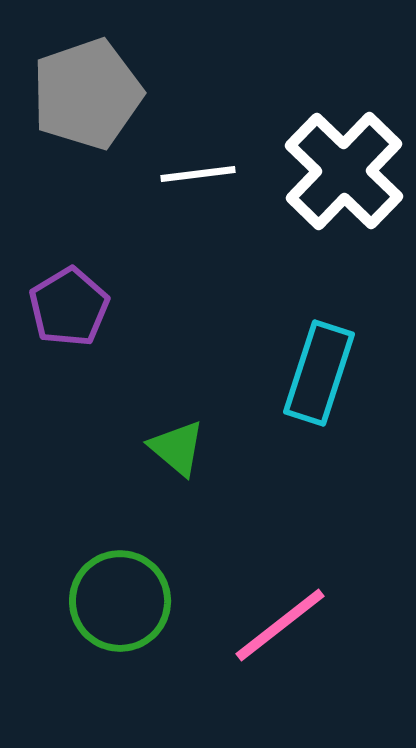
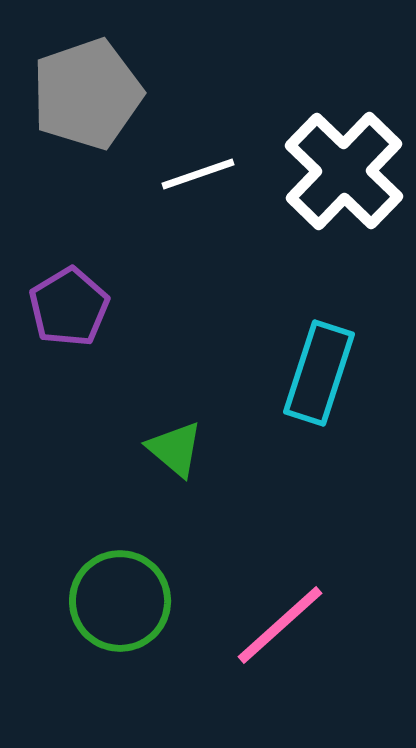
white line: rotated 12 degrees counterclockwise
green triangle: moved 2 px left, 1 px down
pink line: rotated 4 degrees counterclockwise
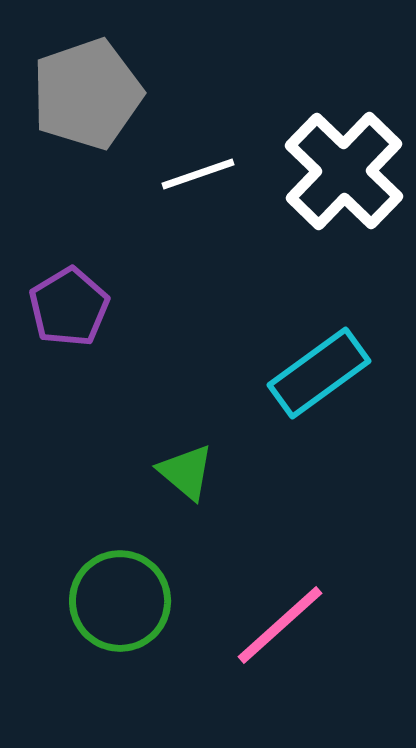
cyan rectangle: rotated 36 degrees clockwise
green triangle: moved 11 px right, 23 px down
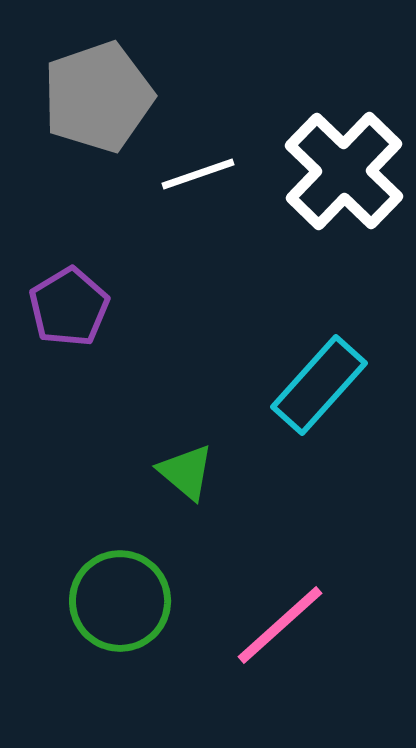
gray pentagon: moved 11 px right, 3 px down
cyan rectangle: moved 12 px down; rotated 12 degrees counterclockwise
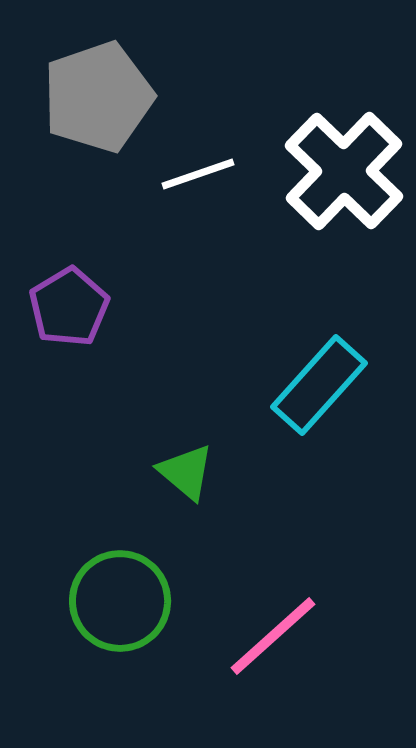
pink line: moved 7 px left, 11 px down
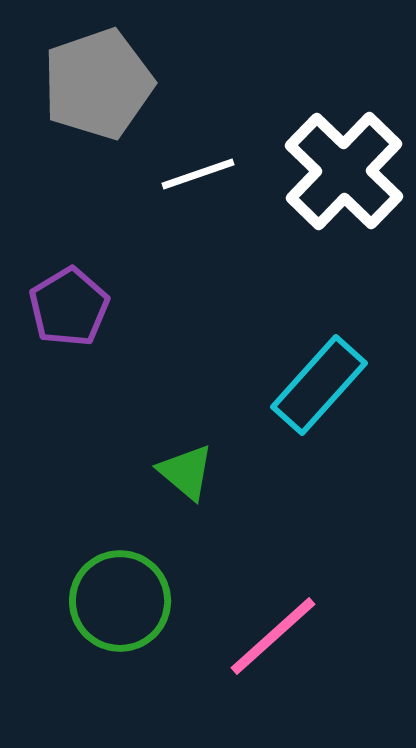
gray pentagon: moved 13 px up
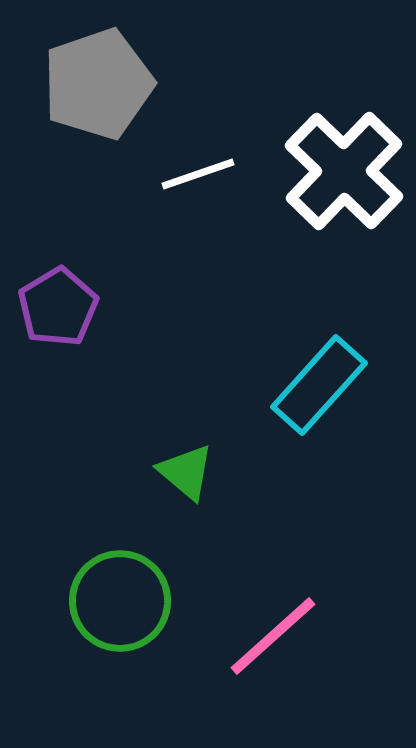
purple pentagon: moved 11 px left
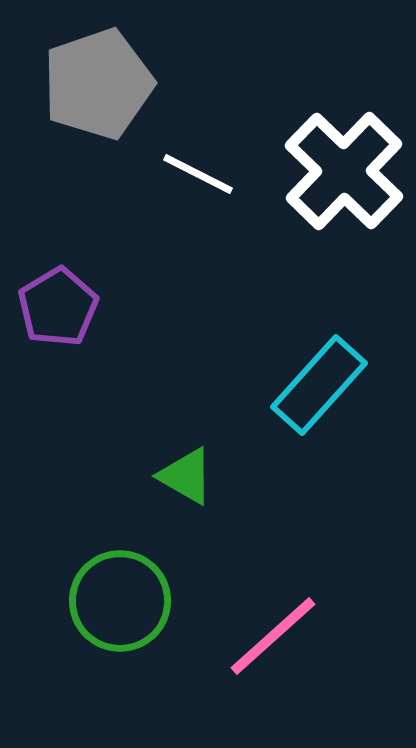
white line: rotated 46 degrees clockwise
green triangle: moved 4 px down; rotated 10 degrees counterclockwise
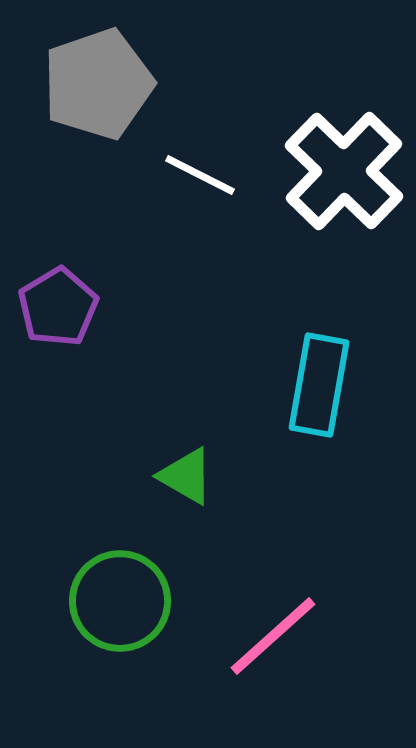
white line: moved 2 px right, 1 px down
cyan rectangle: rotated 32 degrees counterclockwise
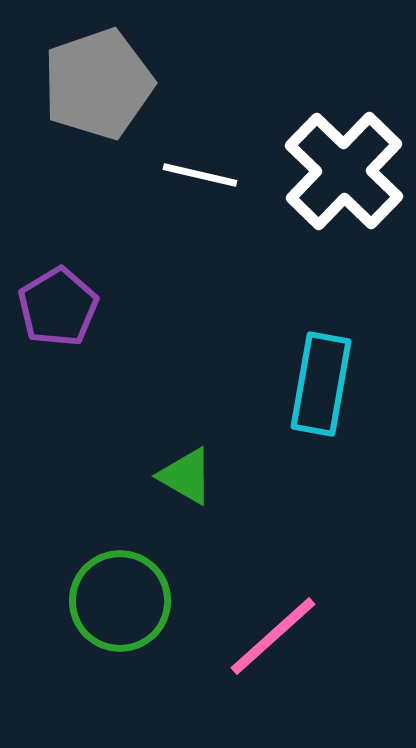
white line: rotated 14 degrees counterclockwise
cyan rectangle: moved 2 px right, 1 px up
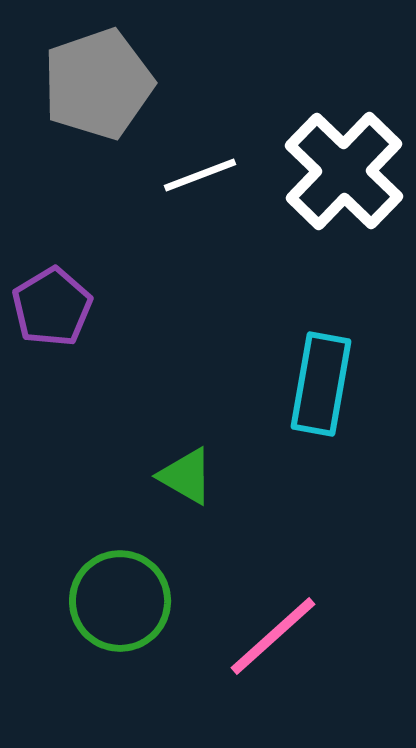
white line: rotated 34 degrees counterclockwise
purple pentagon: moved 6 px left
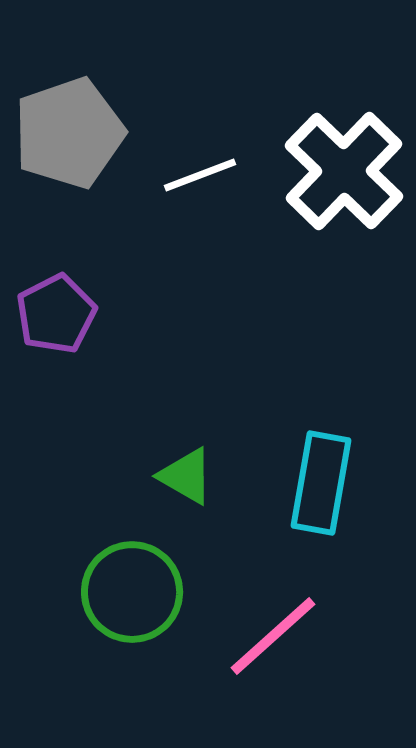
gray pentagon: moved 29 px left, 49 px down
purple pentagon: moved 4 px right, 7 px down; rotated 4 degrees clockwise
cyan rectangle: moved 99 px down
green circle: moved 12 px right, 9 px up
